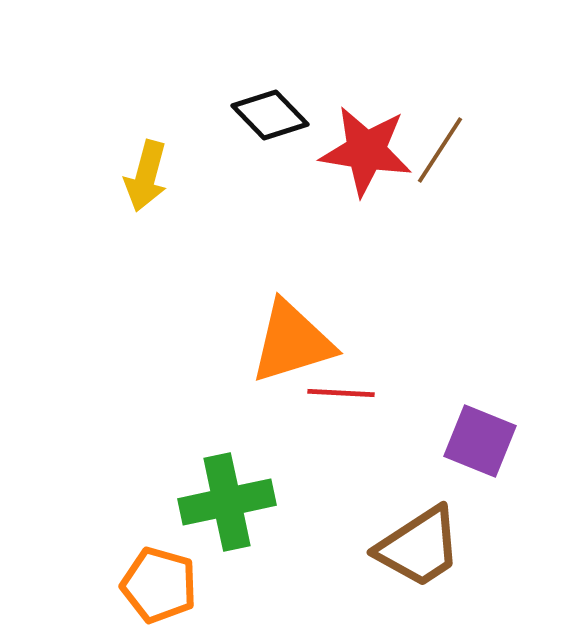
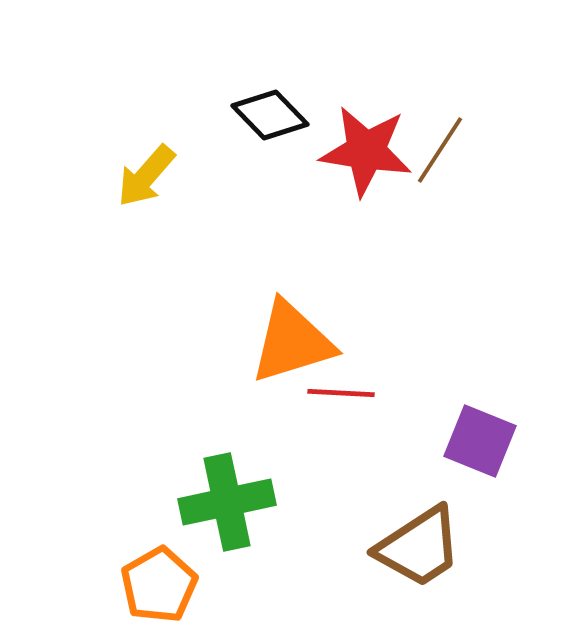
yellow arrow: rotated 26 degrees clockwise
orange pentagon: rotated 26 degrees clockwise
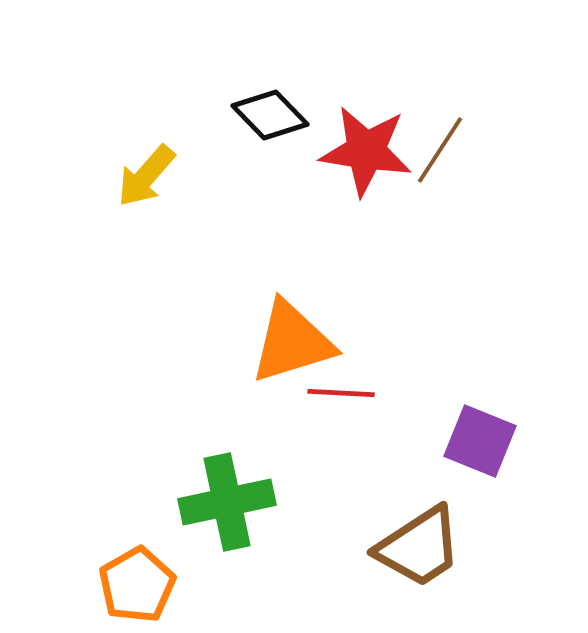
orange pentagon: moved 22 px left
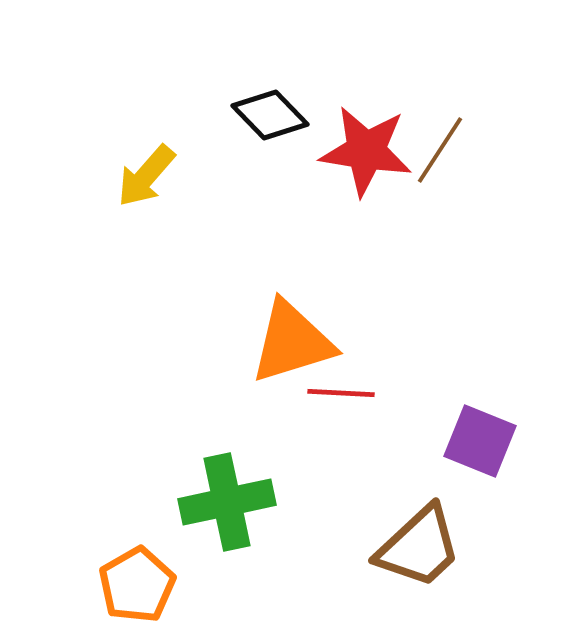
brown trapezoid: rotated 10 degrees counterclockwise
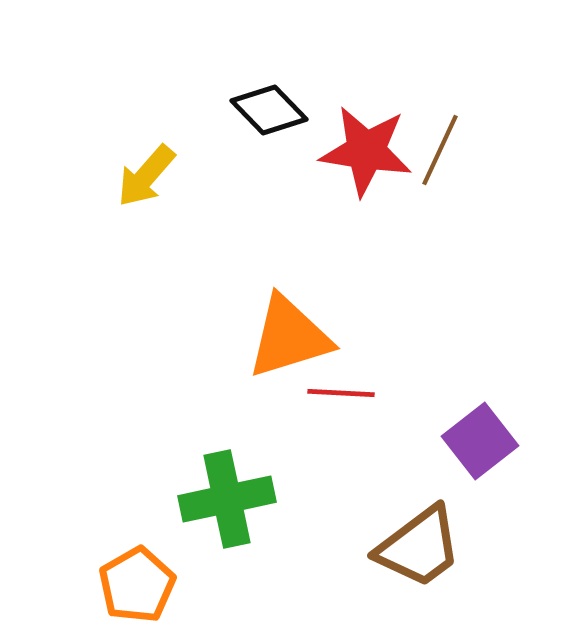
black diamond: moved 1 px left, 5 px up
brown line: rotated 8 degrees counterclockwise
orange triangle: moved 3 px left, 5 px up
purple square: rotated 30 degrees clockwise
green cross: moved 3 px up
brown trapezoid: rotated 6 degrees clockwise
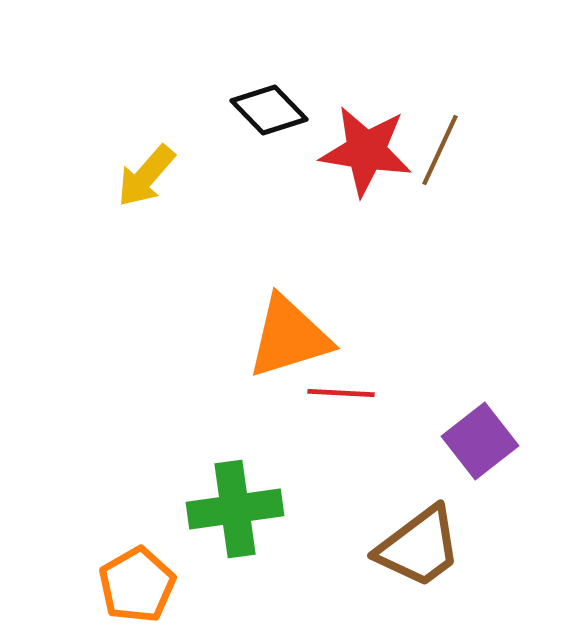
green cross: moved 8 px right, 10 px down; rotated 4 degrees clockwise
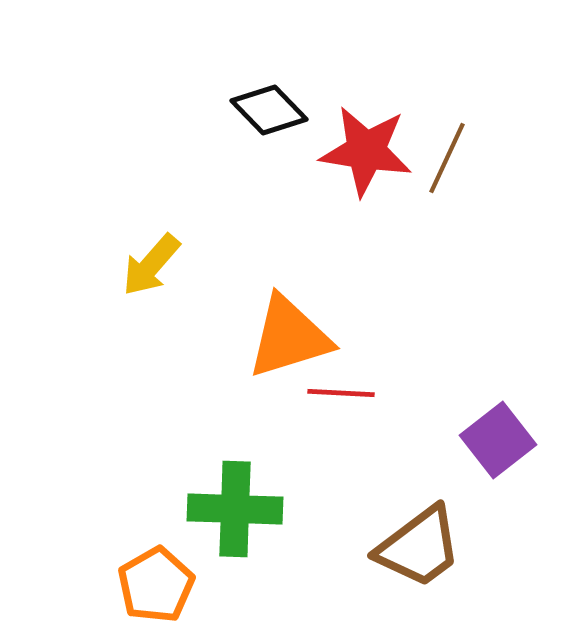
brown line: moved 7 px right, 8 px down
yellow arrow: moved 5 px right, 89 px down
purple square: moved 18 px right, 1 px up
green cross: rotated 10 degrees clockwise
orange pentagon: moved 19 px right
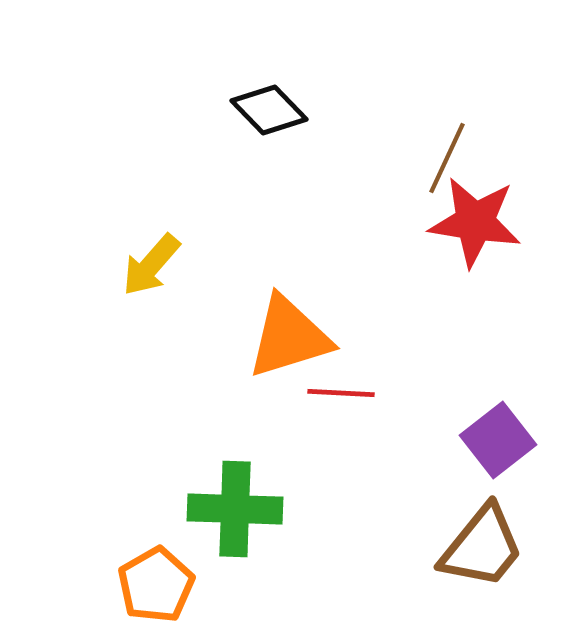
red star: moved 109 px right, 71 px down
brown trapezoid: moved 63 px right; rotated 14 degrees counterclockwise
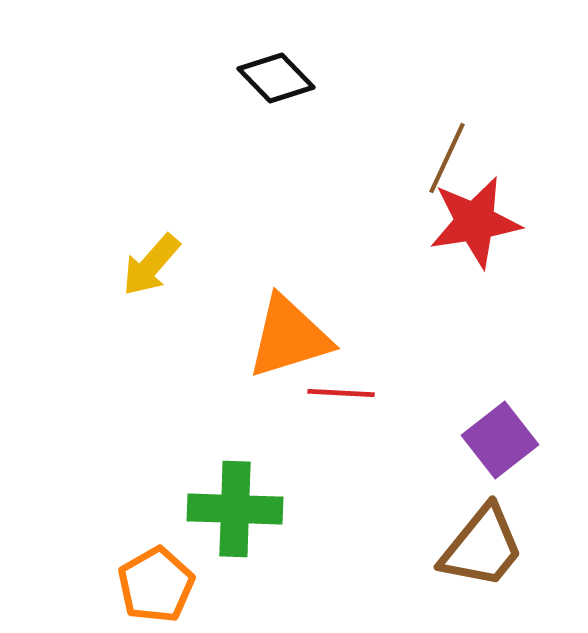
black diamond: moved 7 px right, 32 px up
red star: rotated 18 degrees counterclockwise
purple square: moved 2 px right
